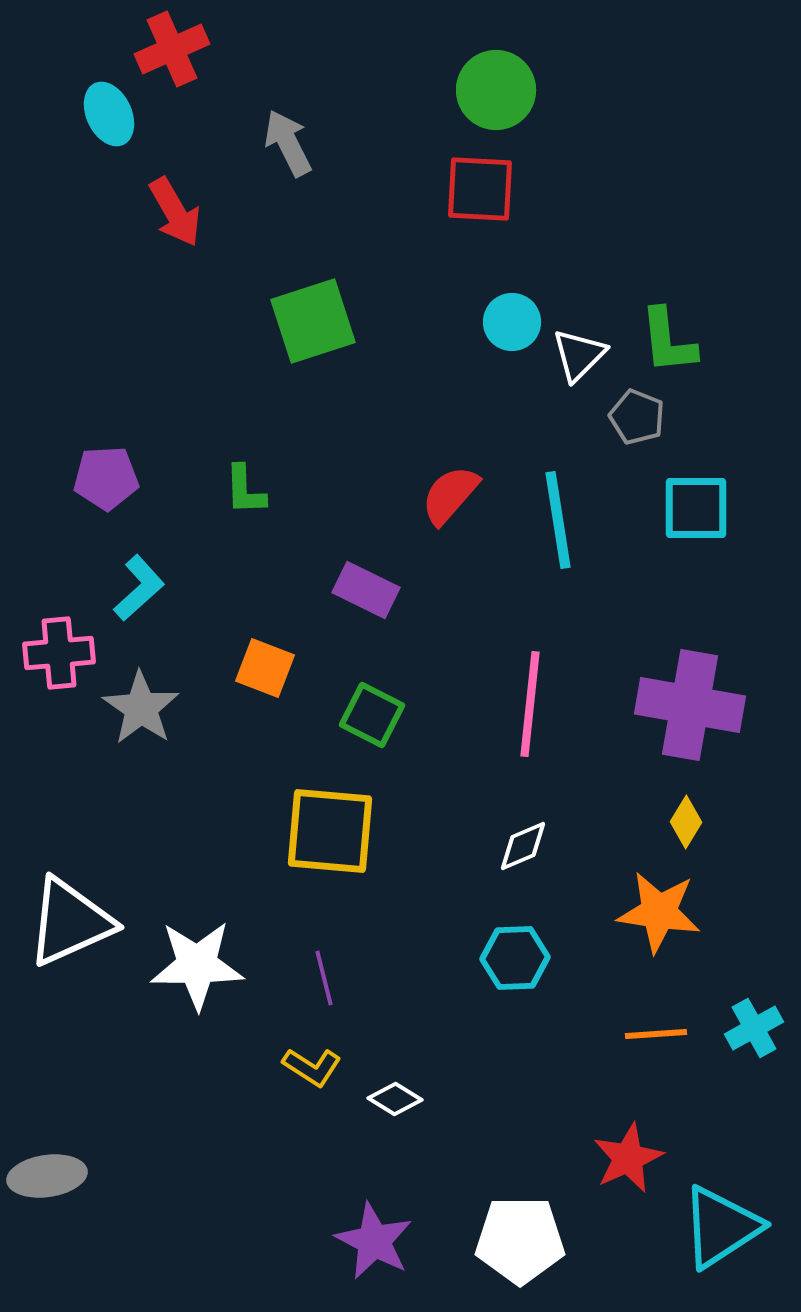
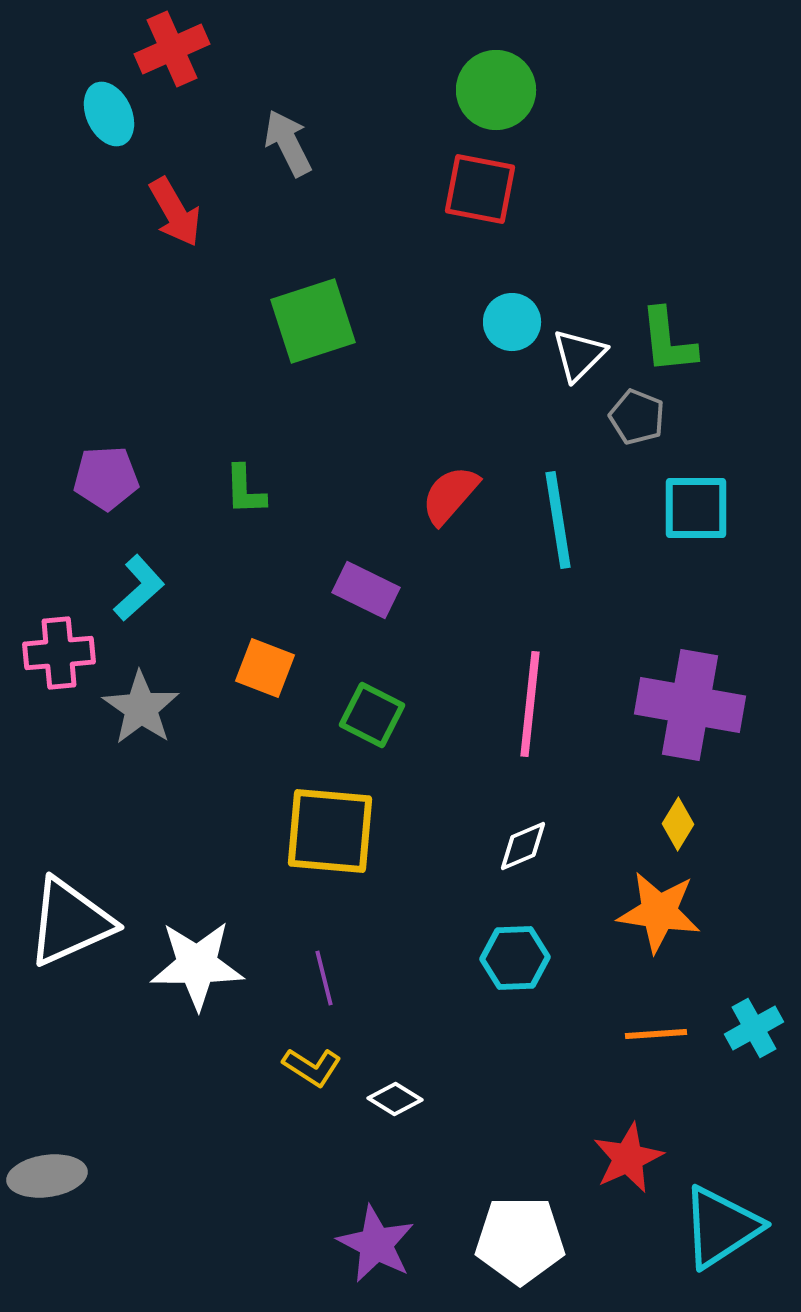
red square at (480, 189): rotated 8 degrees clockwise
yellow diamond at (686, 822): moved 8 px left, 2 px down
purple star at (374, 1241): moved 2 px right, 3 px down
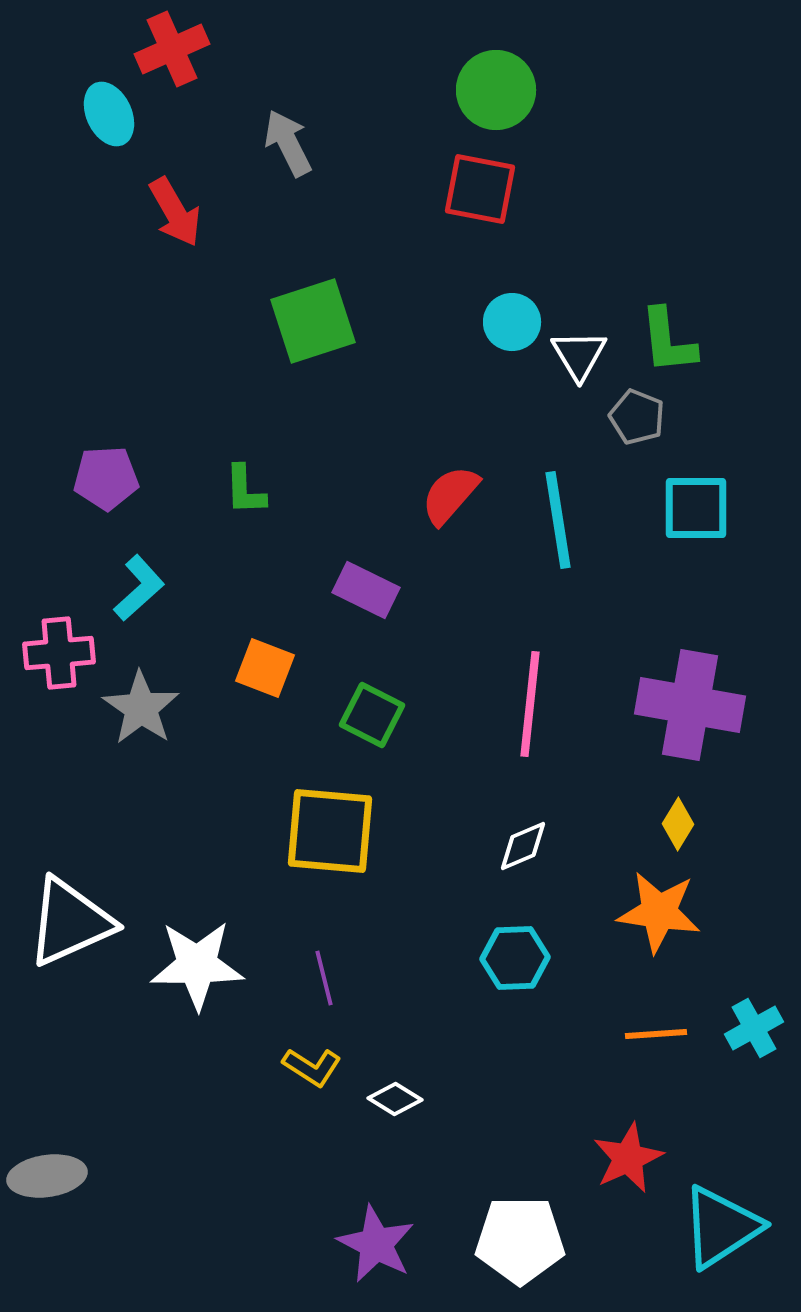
white triangle at (579, 355): rotated 16 degrees counterclockwise
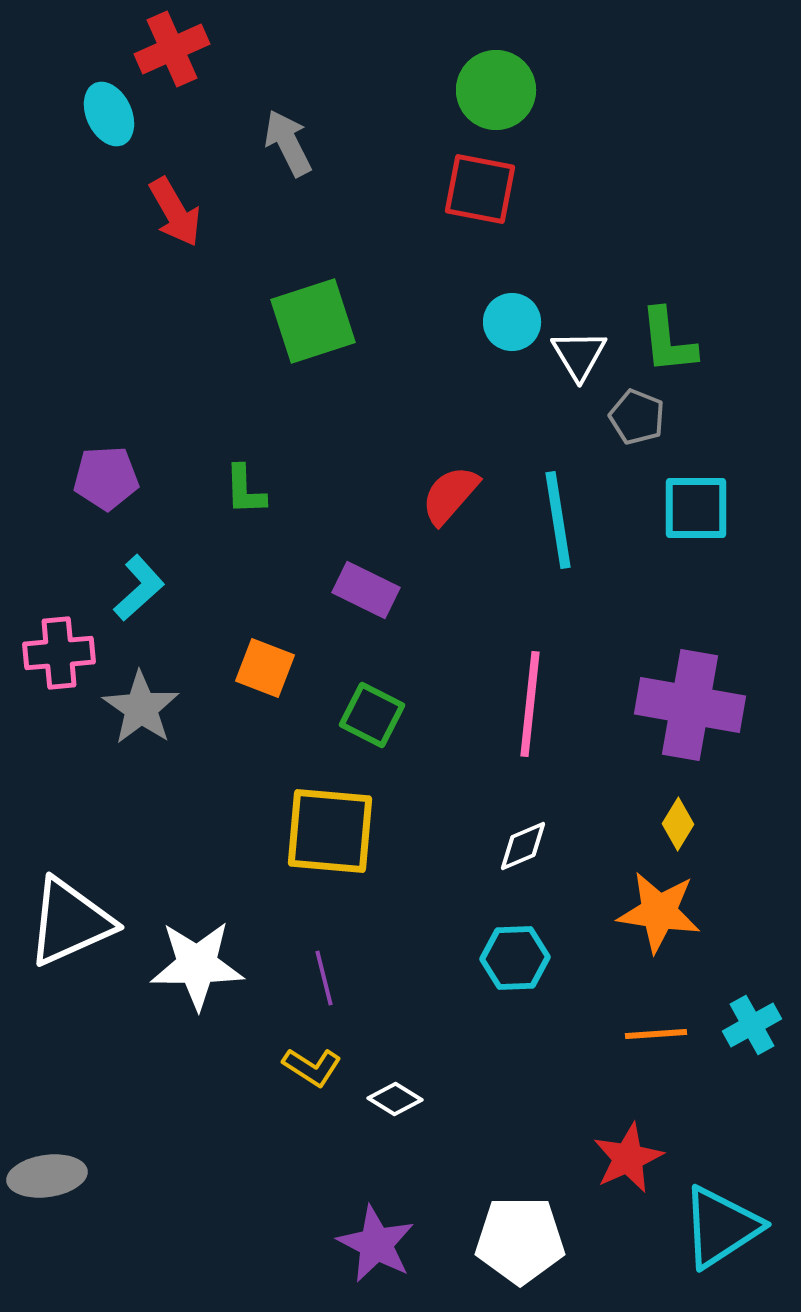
cyan cross at (754, 1028): moved 2 px left, 3 px up
